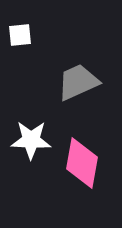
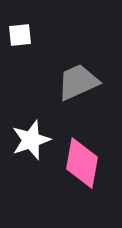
white star: rotated 21 degrees counterclockwise
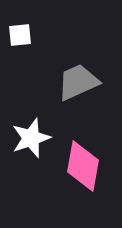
white star: moved 2 px up
pink diamond: moved 1 px right, 3 px down
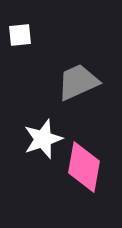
white star: moved 12 px right, 1 px down
pink diamond: moved 1 px right, 1 px down
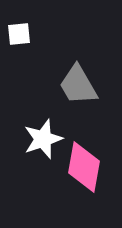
white square: moved 1 px left, 1 px up
gray trapezoid: moved 3 px down; rotated 96 degrees counterclockwise
